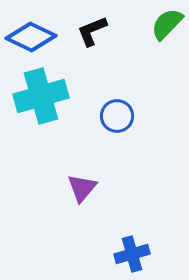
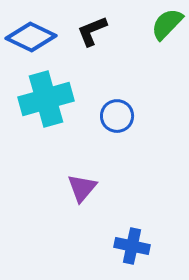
cyan cross: moved 5 px right, 3 px down
blue cross: moved 8 px up; rotated 28 degrees clockwise
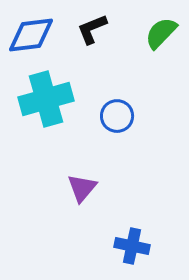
green semicircle: moved 6 px left, 9 px down
black L-shape: moved 2 px up
blue diamond: moved 2 px up; rotated 33 degrees counterclockwise
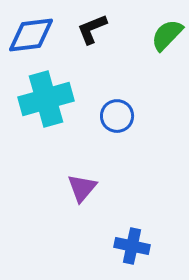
green semicircle: moved 6 px right, 2 px down
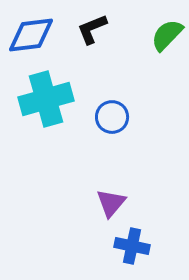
blue circle: moved 5 px left, 1 px down
purple triangle: moved 29 px right, 15 px down
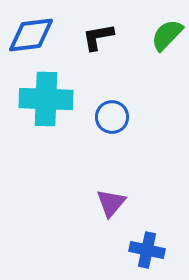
black L-shape: moved 6 px right, 8 px down; rotated 12 degrees clockwise
cyan cross: rotated 18 degrees clockwise
blue cross: moved 15 px right, 4 px down
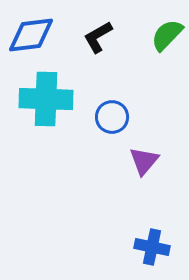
black L-shape: rotated 20 degrees counterclockwise
purple triangle: moved 33 px right, 42 px up
blue cross: moved 5 px right, 3 px up
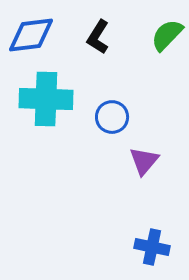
black L-shape: rotated 28 degrees counterclockwise
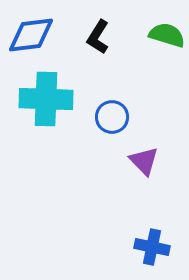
green semicircle: rotated 63 degrees clockwise
purple triangle: rotated 24 degrees counterclockwise
